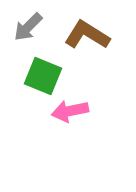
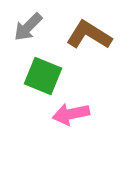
brown L-shape: moved 2 px right
pink arrow: moved 1 px right, 3 px down
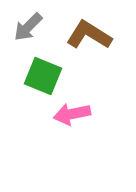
pink arrow: moved 1 px right
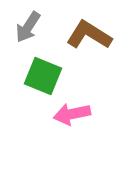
gray arrow: rotated 12 degrees counterclockwise
